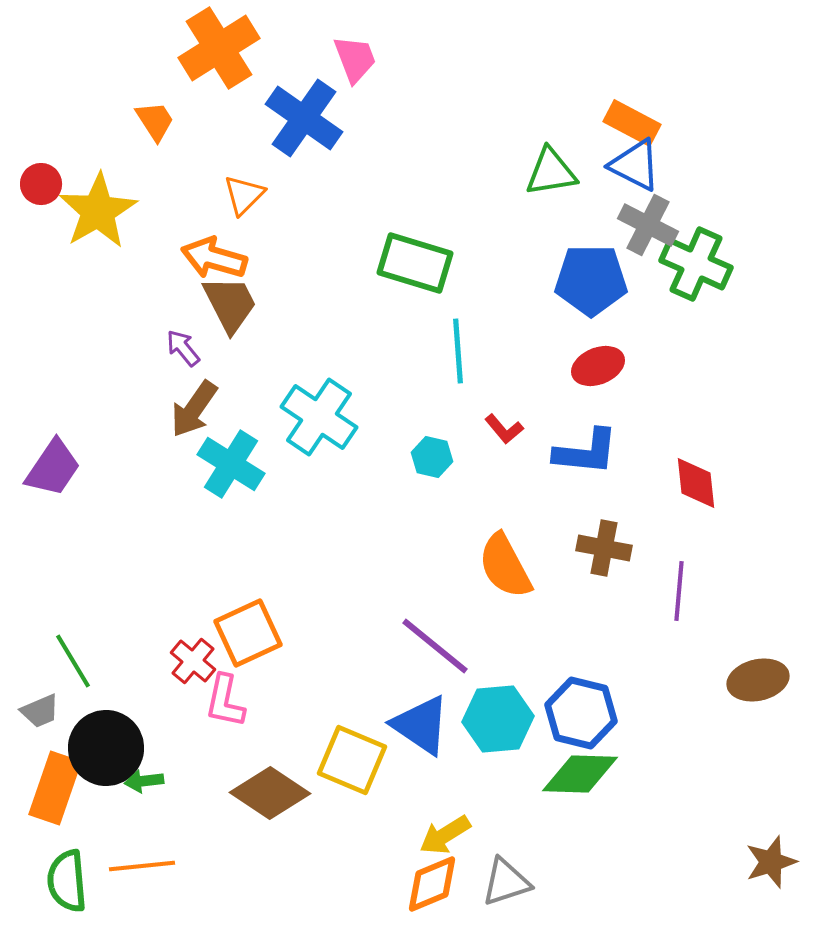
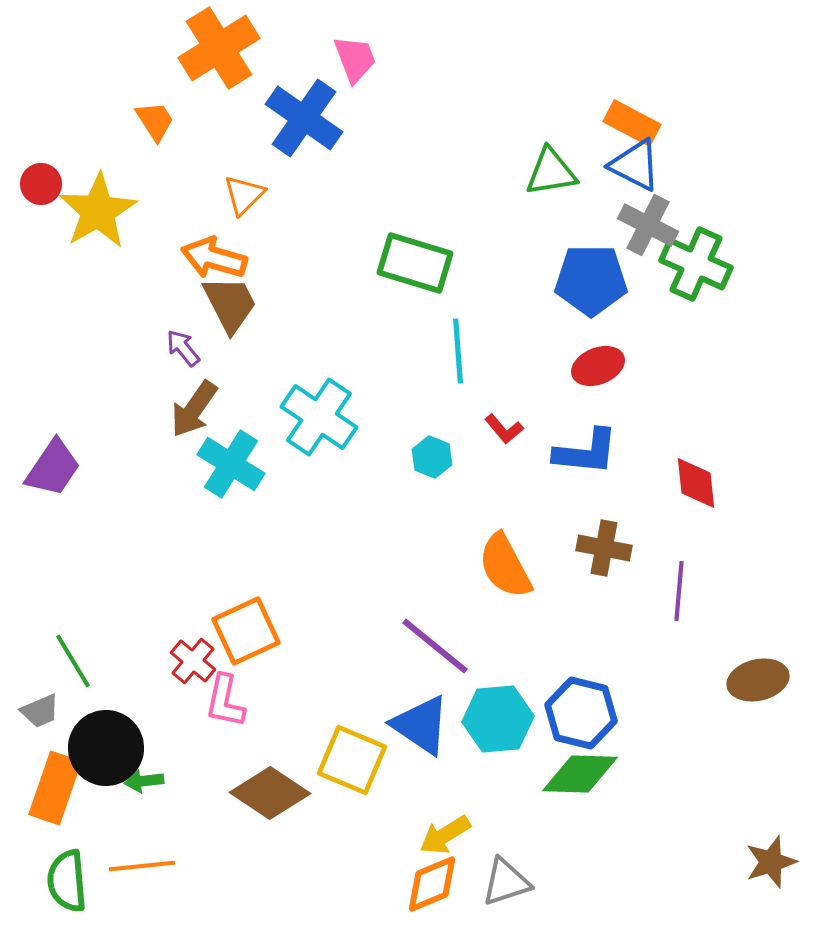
cyan hexagon at (432, 457): rotated 9 degrees clockwise
orange square at (248, 633): moved 2 px left, 2 px up
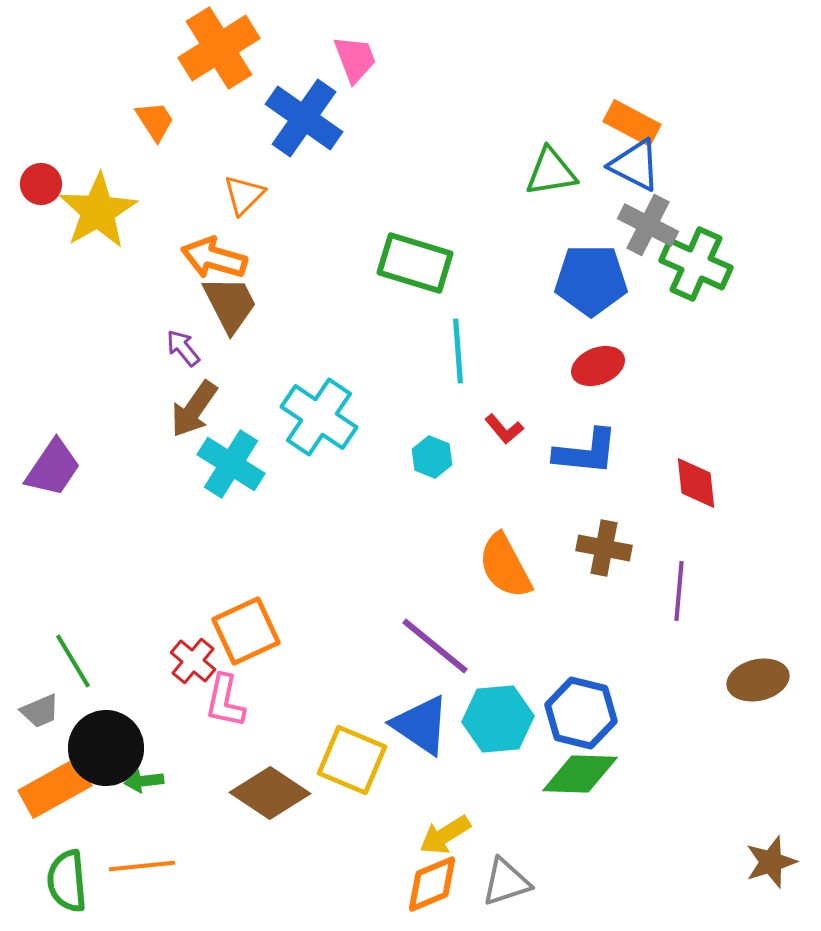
orange rectangle at (55, 788): rotated 42 degrees clockwise
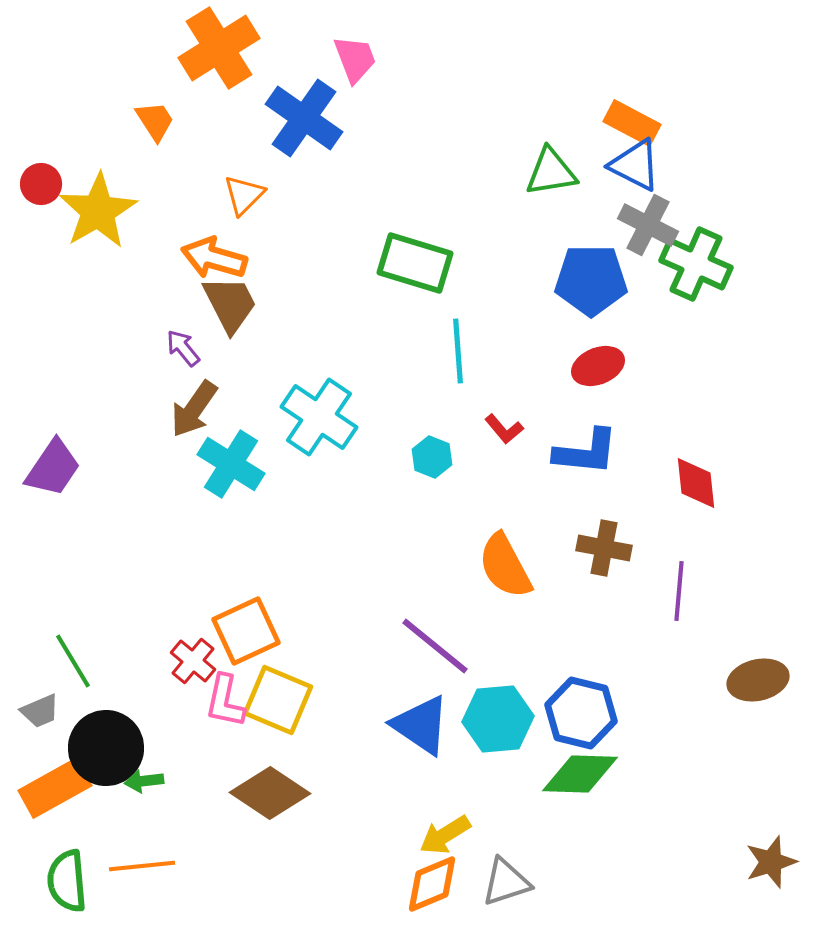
yellow square at (352, 760): moved 74 px left, 60 px up
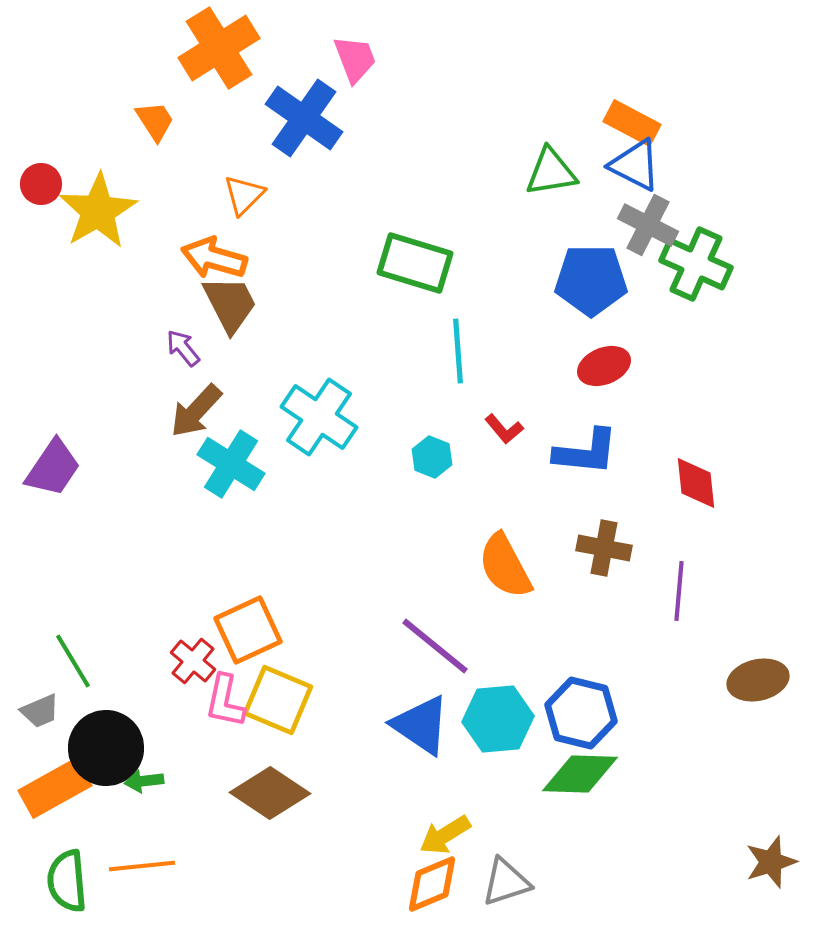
red ellipse at (598, 366): moved 6 px right
brown arrow at (194, 409): moved 2 px right, 2 px down; rotated 8 degrees clockwise
orange square at (246, 631): moved 2 px right, 1 px up
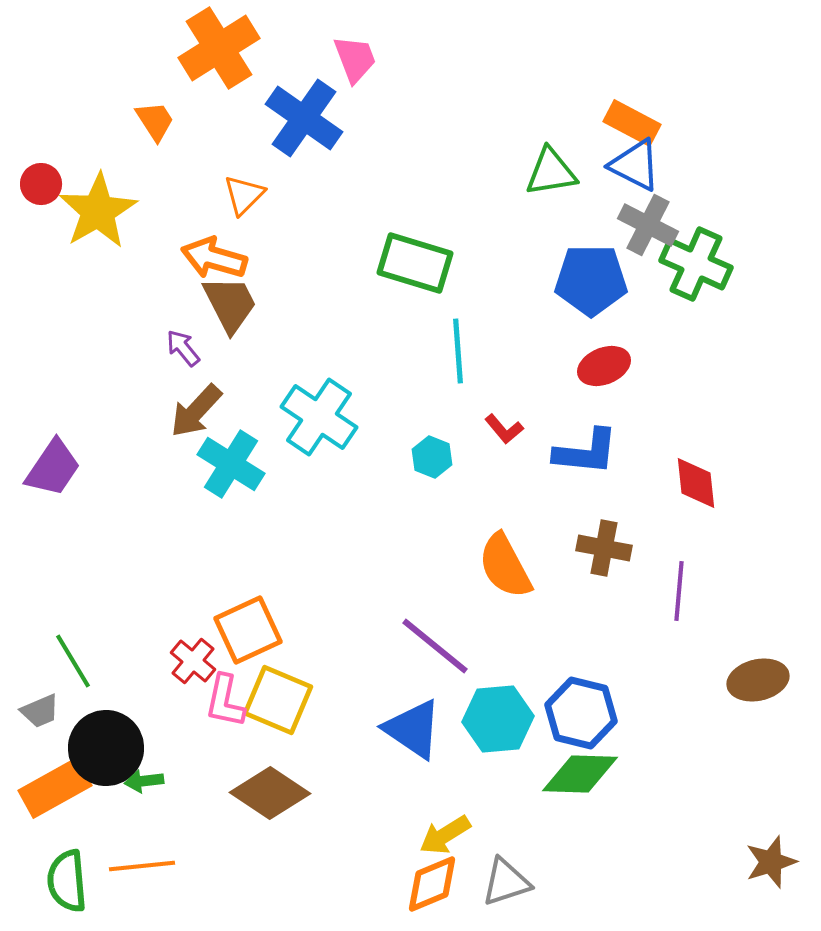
blue triangle at (421, 725): moved 8 px left, 4 px down
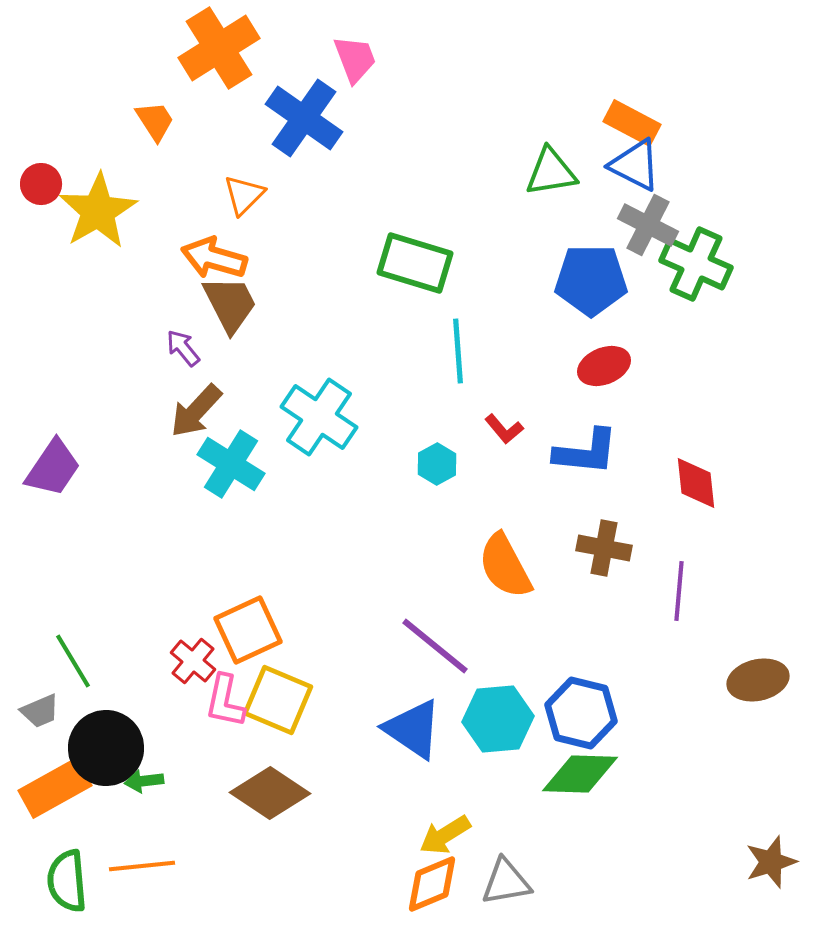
cyan hexagon at (432, 457): moved 5 px right, 7 px down; rotated 9 degrees clockwise
gray triangle at (506, 882): rotated 8 degrees clockwise
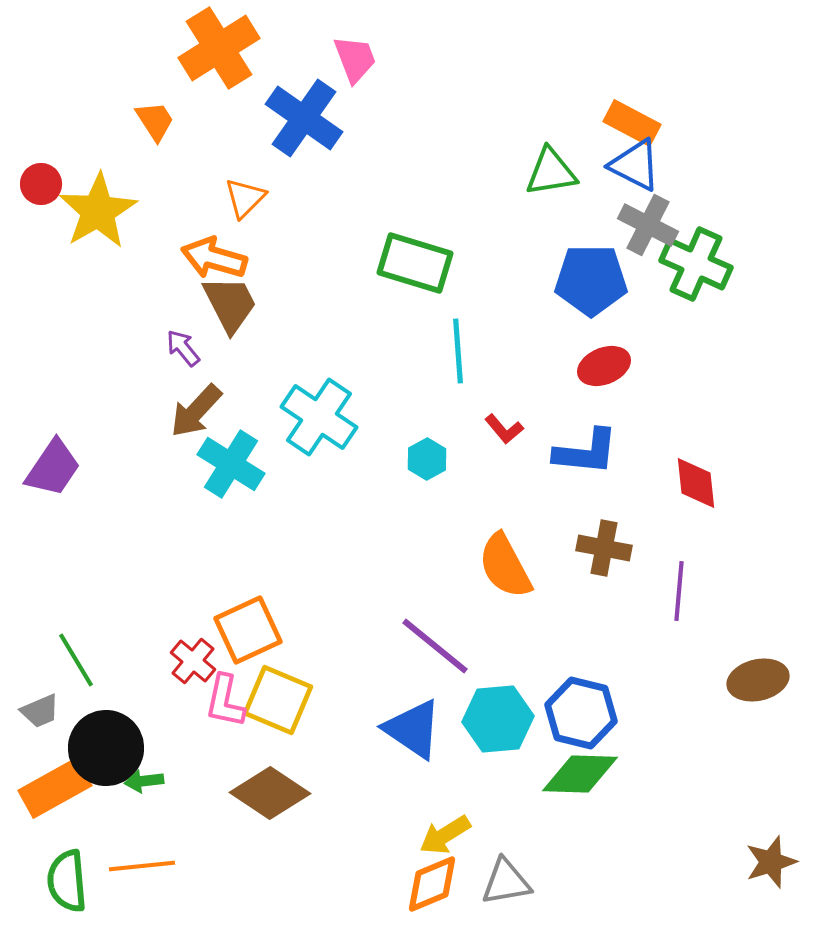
orange triangle at (244, 195): moved 1 px right, 3 px down
cyan hexagon at (437, 464): moved 10 px left, 5 px up
green line at (73, 661): moved 3 px right, 1 px up
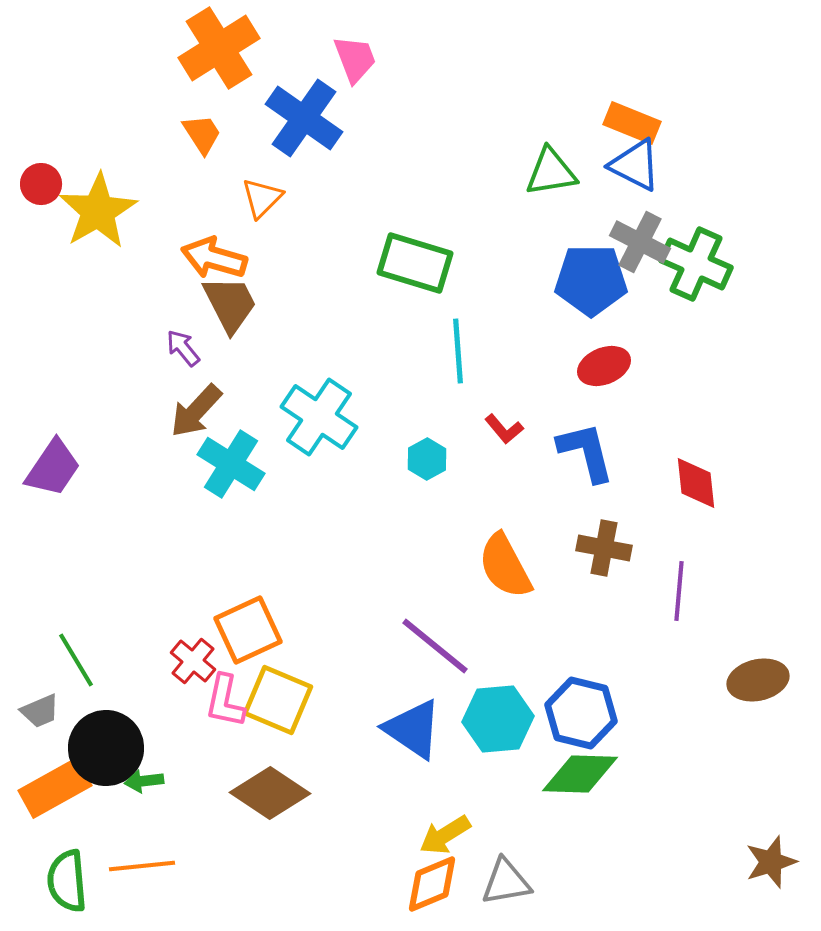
orange trapezoid at (155, 121): moved 47 px right, 13 px down
orange rectangle at (632, 123): rotated 6 degrees counterclockwise
orange triangle at (245, 198): moved 17 px right
gray cross at (648, 225): moved 8 px left, 17 px down
blue L-shape at (586, 452): rotated 110 degrees counterclockwise
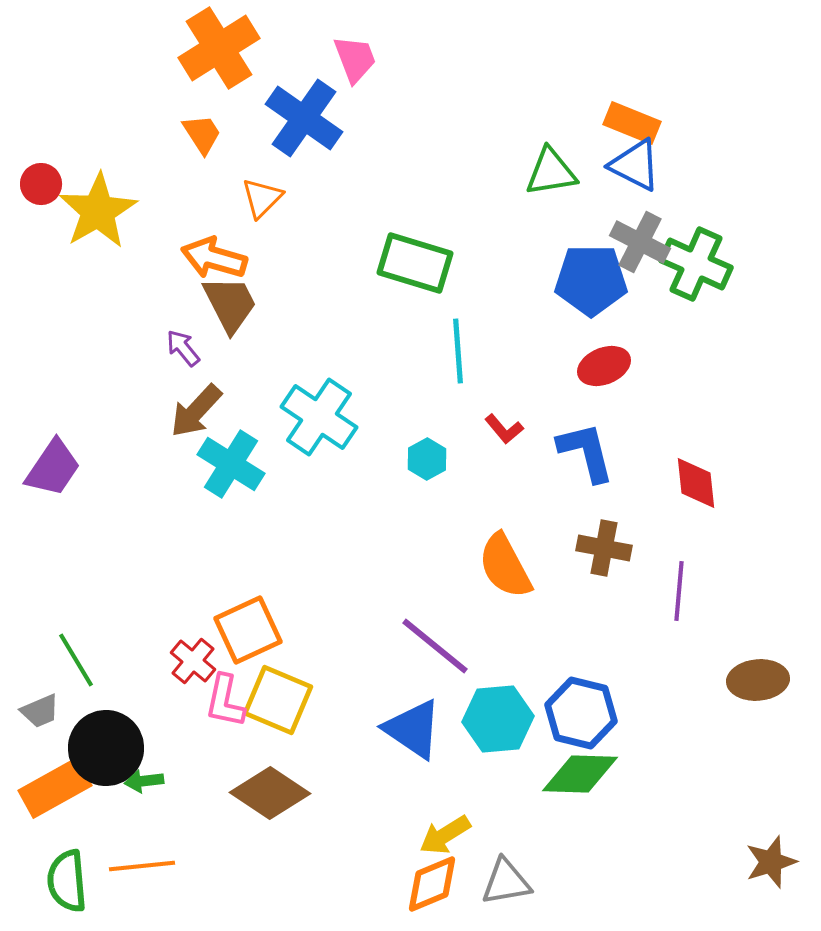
brown ellipse at (758, 680): rotated 8 degrees clockwise
